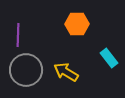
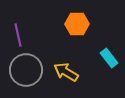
purple line: rotated 15 degrees counterclockwise
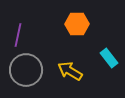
purple line: rotated 25 degrees clockwise
yellow arrow: moved 4 px right, 1 px up
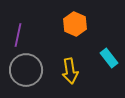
orange hexagon: moved 2 px left; rotated 25 degrees clockwise
yellow arrow: rotated 130 degrees counterclockwise
